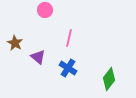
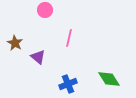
blue cross: moved 16 px down; rotated 36 degrees clockwise
green diamond: rotated 70 degrees counterclockwise
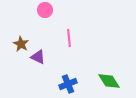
pink line: rotated 18 degrees counterclockwise
brown star: moved 6 px right, 1 px down
purple triangle: rotated 14 degrees counterclockwise
green diamond: moved 2 px down
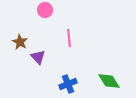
brown star: moved 1 px left, 2 px up
purple triangle: rotated 21 degrees clockwise
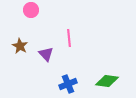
pink circle: moved 14 px left
brown star: moved 4 px down
purple triangle: moved 8 px right, 3 px up
green diamond: moved 2 px left; rotated 50 degrees counterclockwise
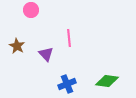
brown star: moved 3 px left
blue cross: moved 1 px left
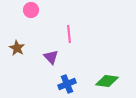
pink line: moved 4 px up
brown star: moved 2 px down
purple triangle: moved 5 px right, 3 px down
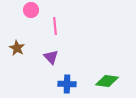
pink line: moved 14 px left, 8 px up
blue cross: rotated 24 degrees clockwise
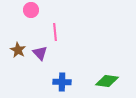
pink line: moved 6 px down
brown star: moved 1 px right, 2 px down
purple triangle: moved 11 px left, 4 px up
blue cross: moved 5 px left, 2 px up
